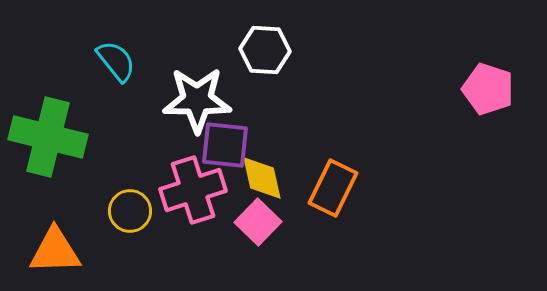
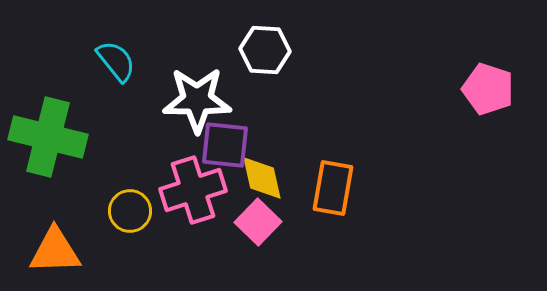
orange rectangle: rotated 16 degrees counterclockwise
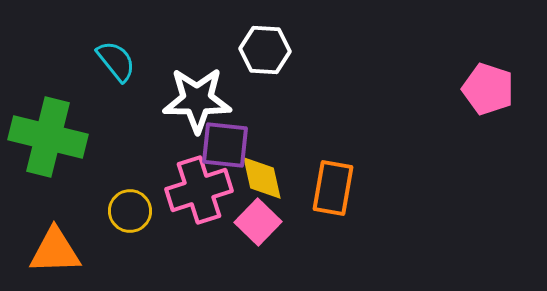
pink cross: moved 6 px right
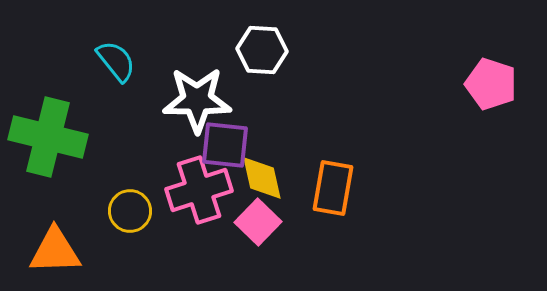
white hexagon: moved 3 px left
pink pentagon: moved 3 px right, 5 px up
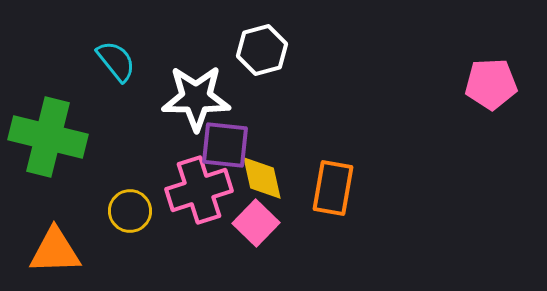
white hexagon: rotated 18 degrees counterclockwise
pink pentagon: rotated 21 degrees counterclockwise
white star: moved 1 px left, 2 px up
pink square: moved 2 px left, 1 px down
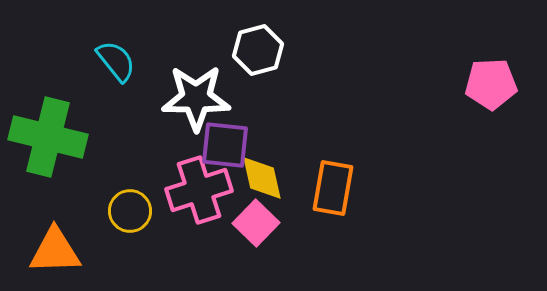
white hexagon: moved 4 px left
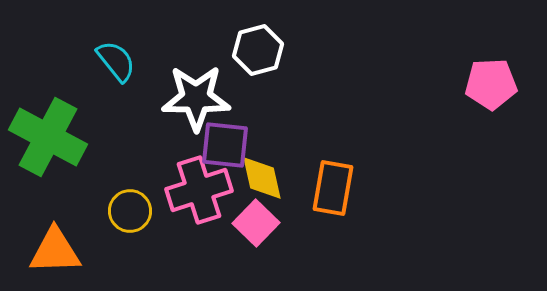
green cross: rotated 14 degrees clockwise
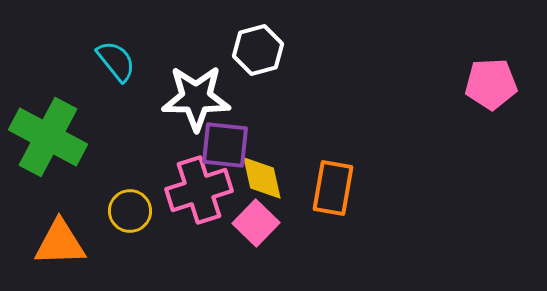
orange triangle: moved 5 px right, 8 px up
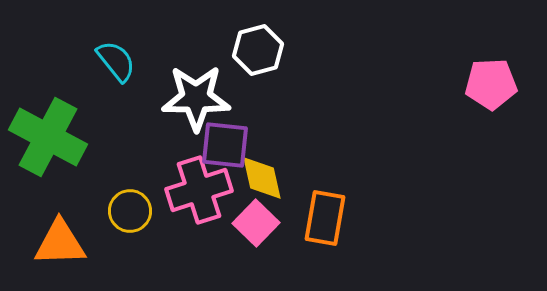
orange rectangle: moved 8 px left, 30 px down
